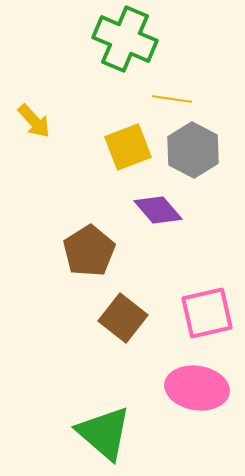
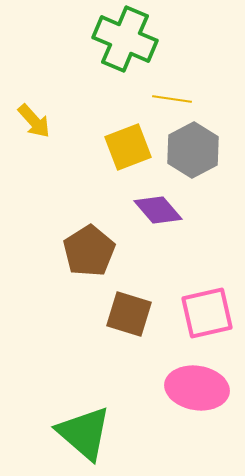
gray hexagon: rotated 4 degrees clockwise
brown square: moved 6 px right, 4 px up; rotated 21 degrees counterclockwise
green triangle: moved 20 px left
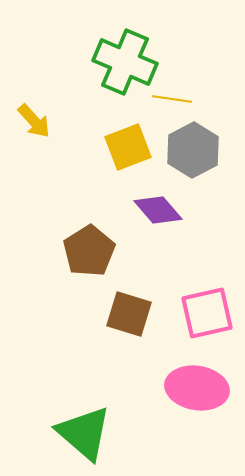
green cross: moved 23 px down
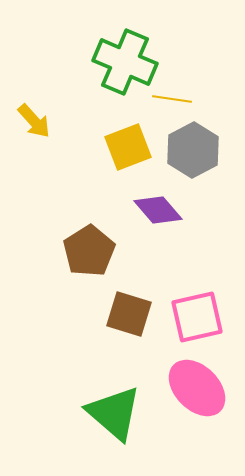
pink square: moved 10 px left, 4 px down
pink ellipse: rotated 36 degrees clockwise
green triangle: moved 30 px right, 20 px up
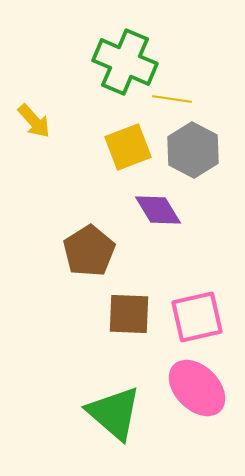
gray hexagon: rotated 4 degrees counterclockwise
purple diamond: rotated 9 degrees clockwise
brown square: rotated 15 degrees counterclockwise
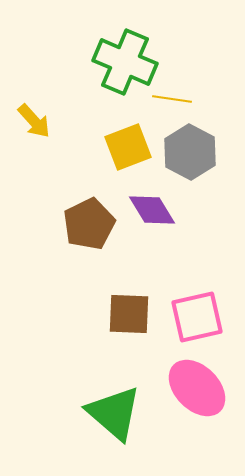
gray hexagon: moved 3 px left, 2 px down
purple diamond: moved 6 px left
brown pentagon: moved 27 px up; rotated 6 degrees clockwise
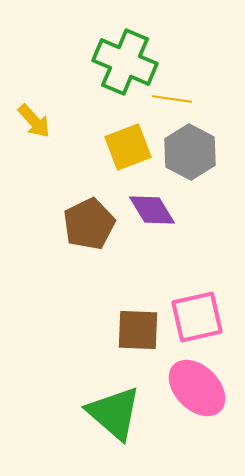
brown square: moved 9 px right, 16 px down
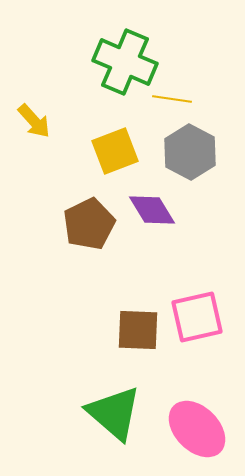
yellow square: moved 13 px left, 4 px down
pink ellipse: moved 41 px down
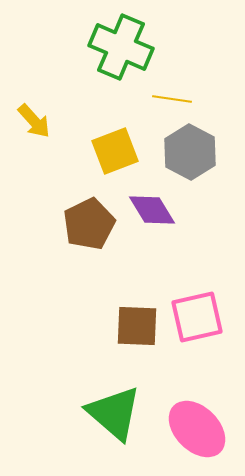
green cross: moved 4 px left, 15 px up
brown square: moved 1 px left, 4 px up
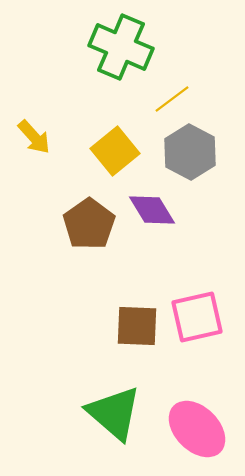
yellow line: rotated 45 degrees counterclockwise
yellow arrow: moved 16 px down
yellow square: rotated 18 degrees counterclockwise
brown pentagon: rotated 9 degrees counterclockwise
